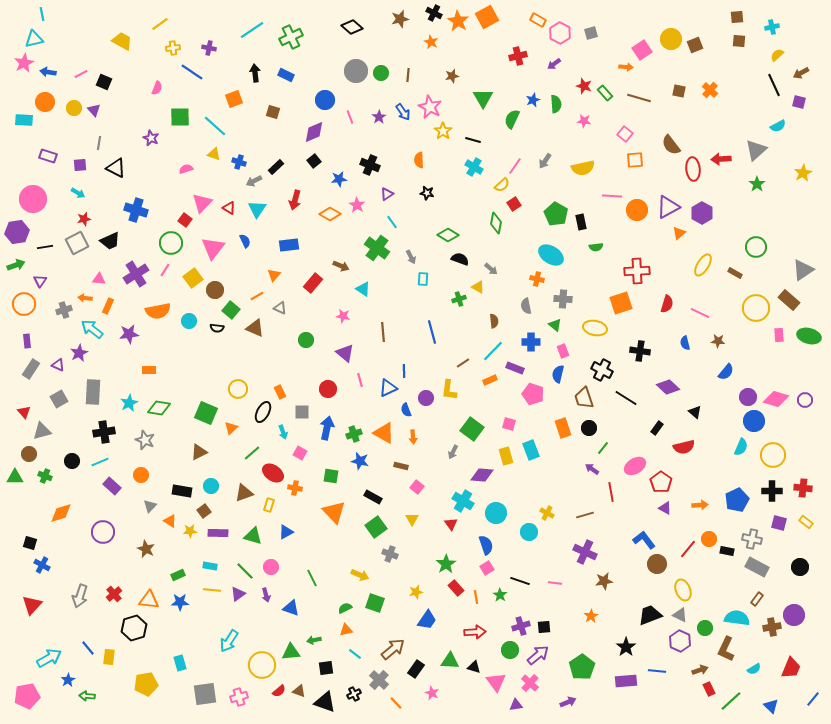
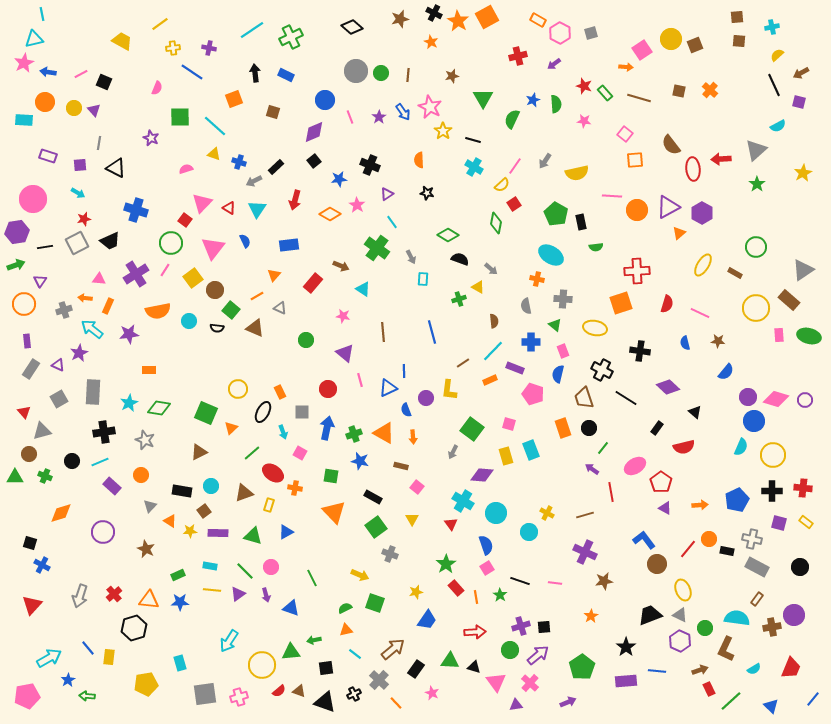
yellow semicircle at (583, 168): moved 6 px left, 5 px down
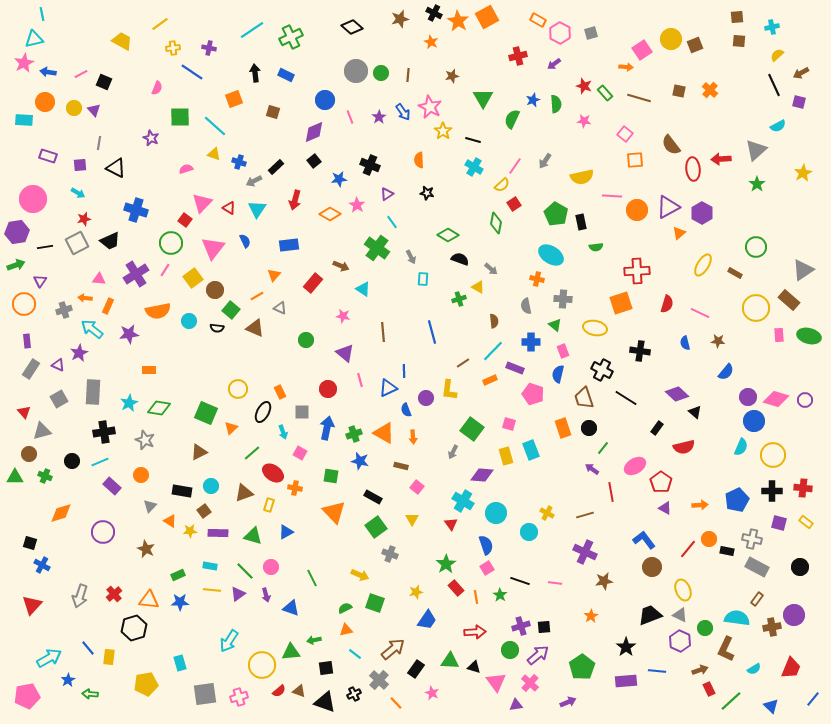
yellow semicircle at (577, 173): moved 5 px right, 4 px down
purple diamond at (668, 387): moved 9 px right, 7 px down
brown circle at (657, 564): moved 5 px left, 3 px down
green arrow at (87, 696): moved 3 px right, 2 px up
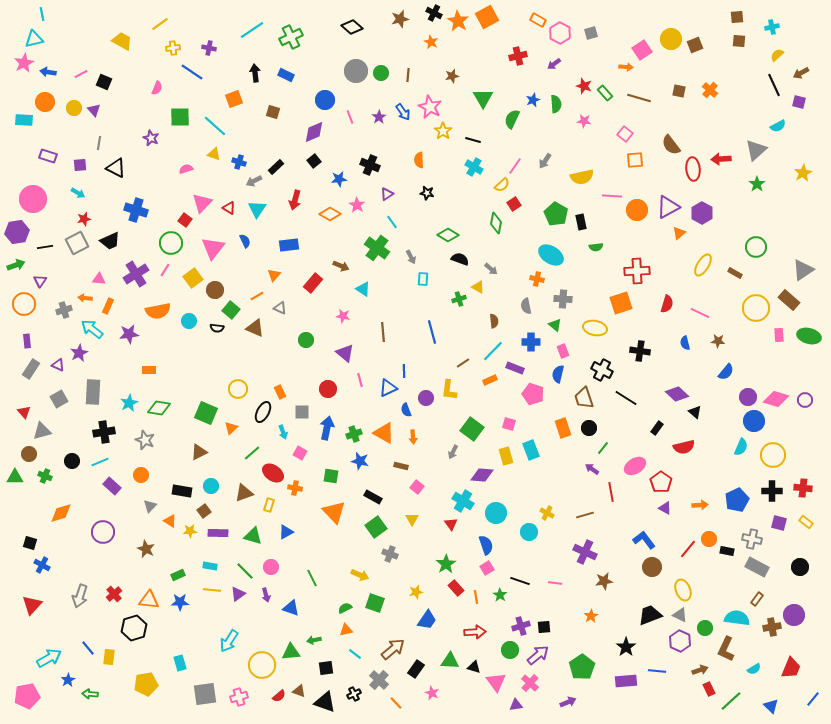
red semicircle at (279, 691): moved 5 px down
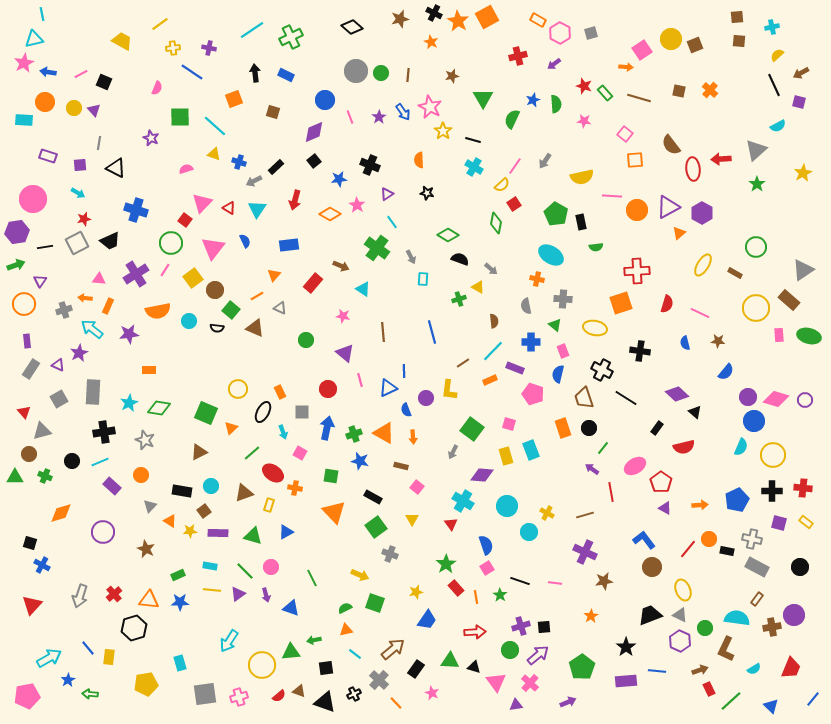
cyan circle at (496, 513): moved 11 px right, 7 px up
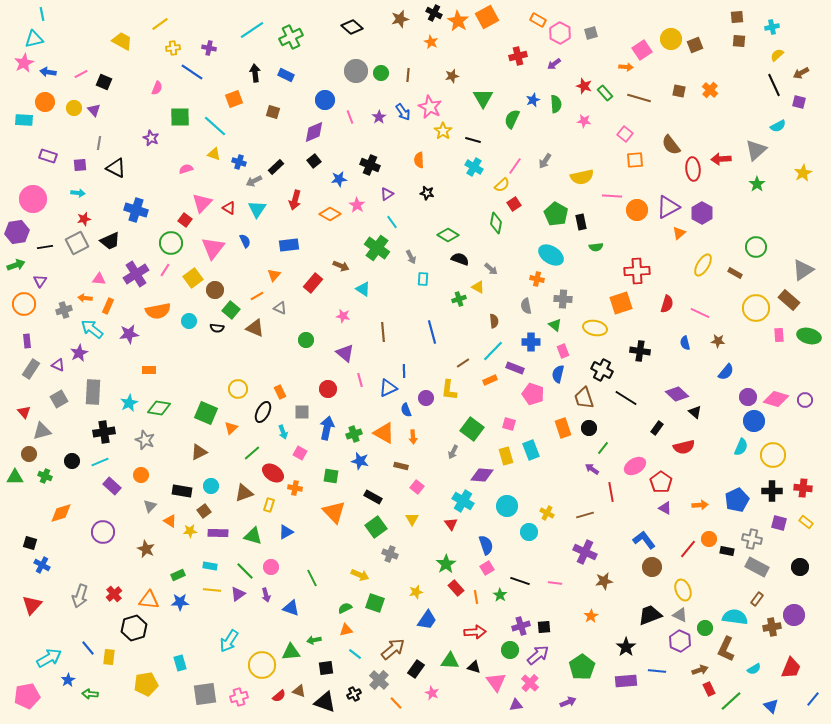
cyan arrow at (78, 193): rotated 24 degrees counterclockwise
cyan semicircle at (737, 618): moved 2 px left, 1 px up
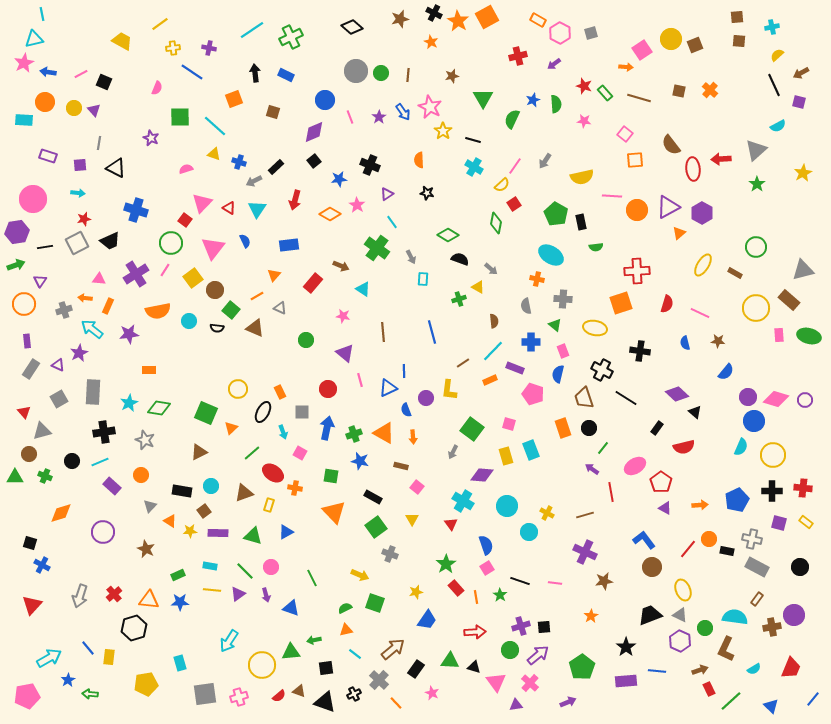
gray triangle at (803, 270): rotated 20 degrees clockwise
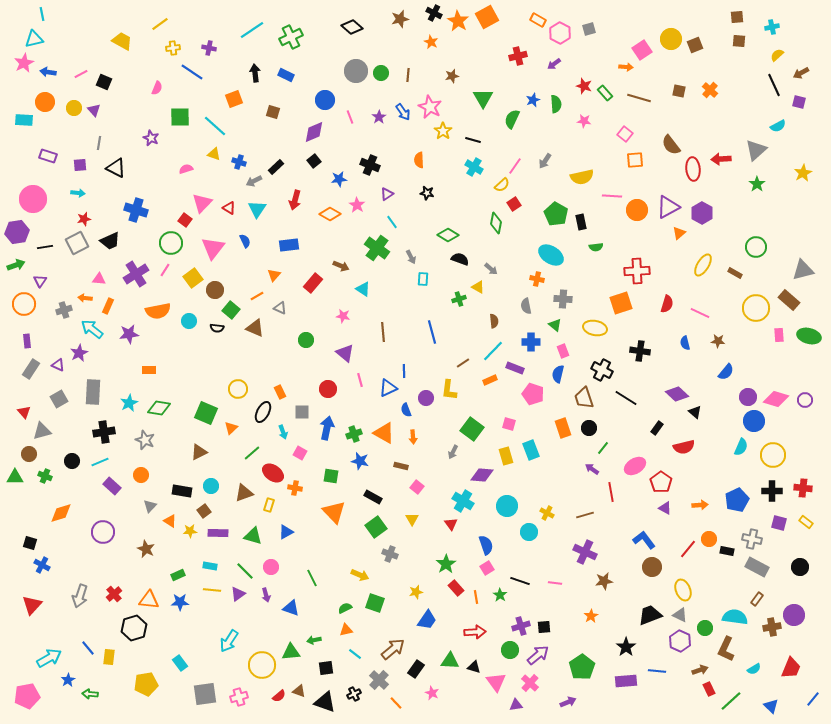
gray square at (591, 33): moved 2 px left, 4 px up
cyan rectangle at (180, 663): rotated 21 degrees counterclockwise
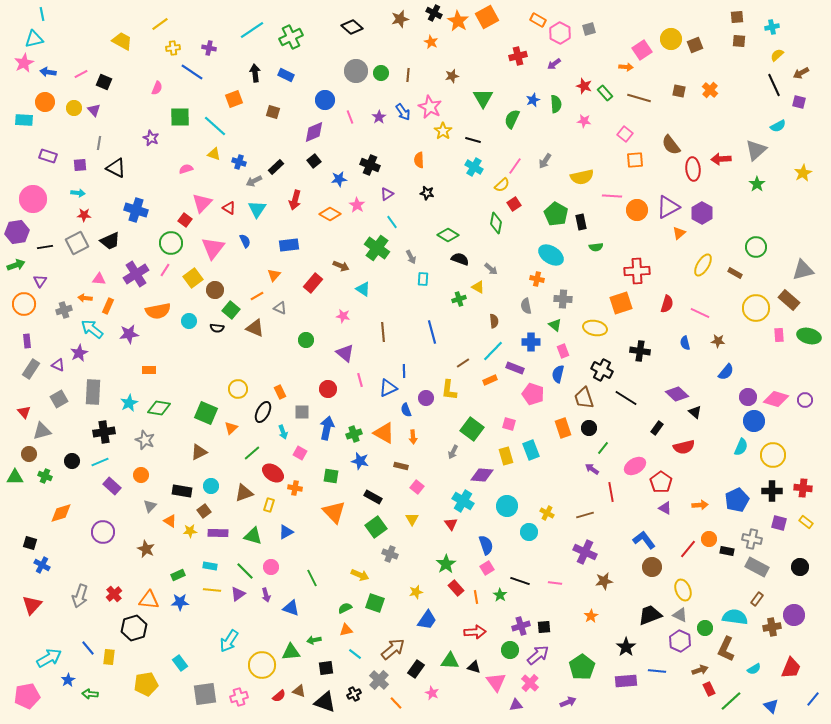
red star at (84, 219): moved 4 px up; rotated 16 degrees clockwise
